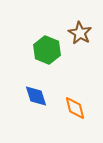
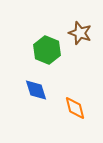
brown star: rotated 10 degrees counterclockwise
blue diamond: moved 6 px up
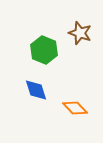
green hexagon: moved 3 px left
orange diamond: rotated 30 degrees counterclockwise
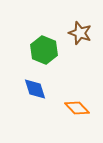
blue diamond: moved 1 px left, 1 px up
orange diamond: moved 2 px right
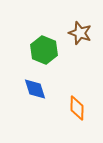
orange diamond: rotated 45 degrees clockwise
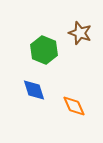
blue diamond: moved 1 px left, 1 px down
orange diamond: moved 3 px left, 2 px up; rotated 25 degrees counterclockwise
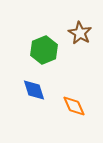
brown star: rotated 10 degrees clockwise
green hexagon: rotated 16 degrees clockwise
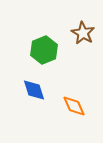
brown star: moved 3 px right
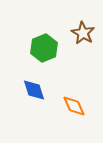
green hexagon: moved 2 px up
